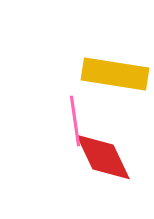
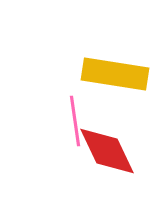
red diamond: moved 4 px right, 6 px up
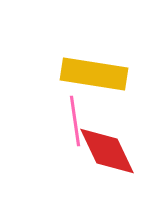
yellow rectangle: moved 21 px left
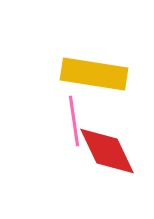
pink line: moved 1 px left
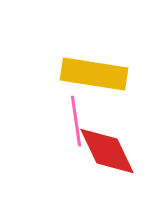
pink line: moved 2 px right
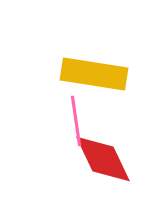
red diamond: moved 4 px left, 8 px down
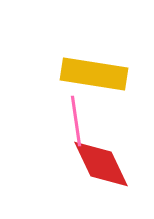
red diamond: moved 2 px left, 5 px down
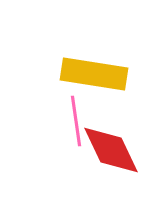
red diamond: moved 10 px right, 14 px up
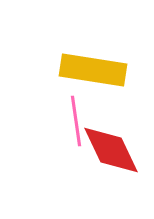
yellow rectangle: moved 1 px left, 4 px up
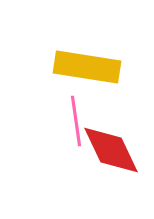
yellow rectangle: moved 6 px left, 3 px up
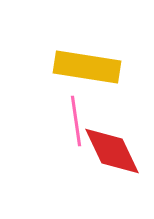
red diamond: moved 1 px right, 1 px down
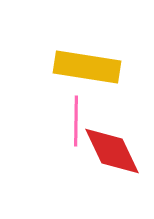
pink line: rotated 9 degrees clockwise
